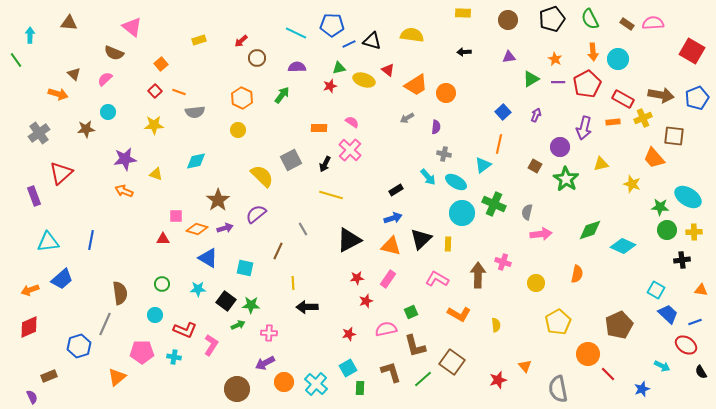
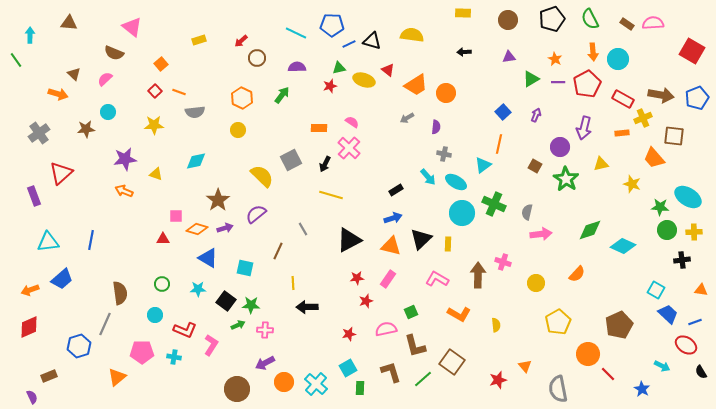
orange rectangle at (613, 122): moved 9 px right, 11 px down
pink cross at (350, 150): moved 1 px left, 2 px up
orange semicircle at (577, 274): rotated 30 degrees clockwise
pink cross at (269, 333): moved 4 px left, 3 px up
blue star at (642, 389): rotated 21 degrees counterclockwise
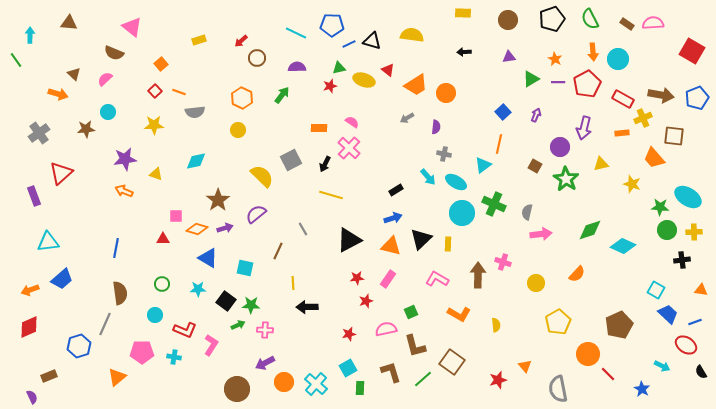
blue line at (91, 240): moved 25 px right, 8 px down
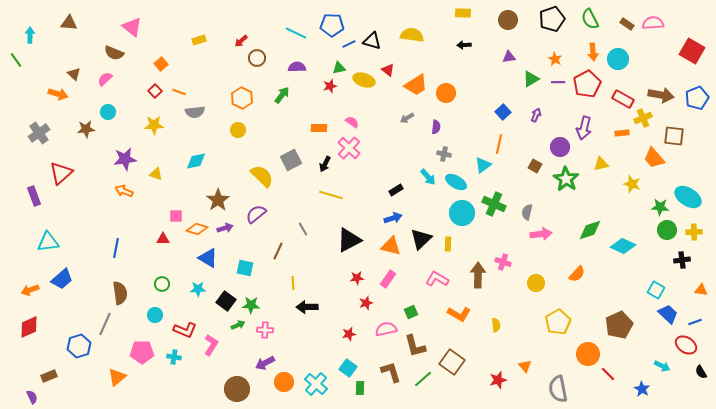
black arrow at (464, 52): moved 7 px up
red star at (366, 301): moved 2 px down
cyan square at (348, 368): rotated 24 degrees counterclockwise
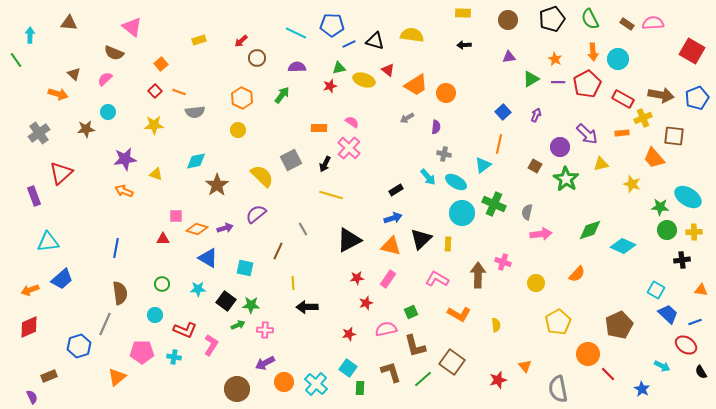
black triangle at (372, 41): moved 3 px right
purple arrow at (584, 128): moved 3 px right, 6 px down; rotated 60 degrees counterclockwise
brown star at (218, 200): moved 1 px left, 15 px up
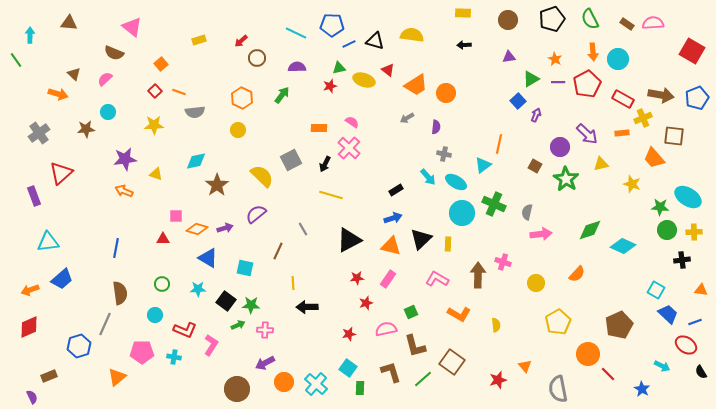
blue square at (503, 112): moved 15 px right, 11 px up
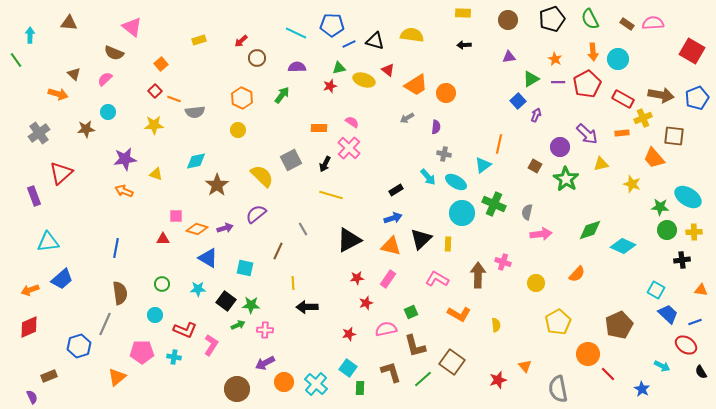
orange line at (179, 92): moved 5 px left, 7 px down
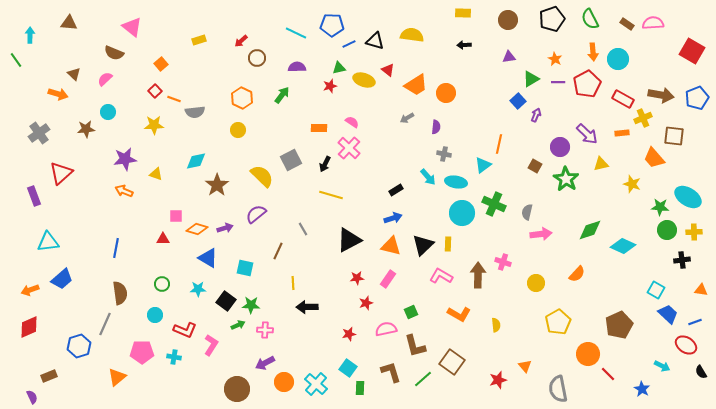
cyan ellipse at (456, 182): rotated 20 degrees counterclockwise
black triangle at (421, 239): moved 2 px right, 6 px down
pink L-shape at (437, 279): moved 4 px right, 3 px up
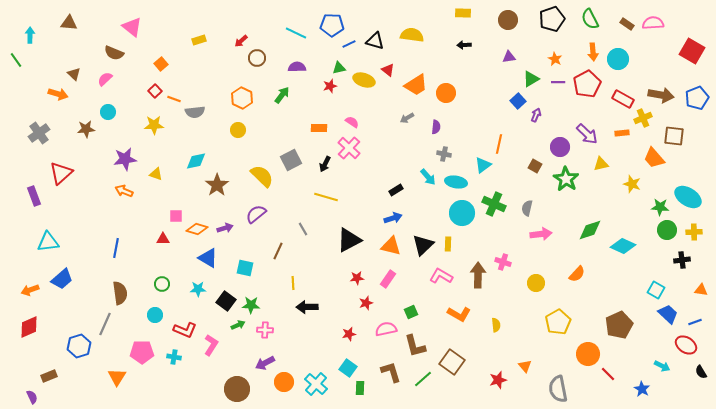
yellow line at (331, 195): moved 5 px left, 2 px down
gray semicircle at (527, 212): moved 4 px up
orange triangle at (117, 377): rotated 18 degrees counterclockwise
